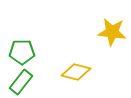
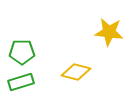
yellow star: moved 3 px left
green rectangle: rotated 35 degrees clockwise
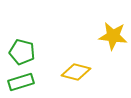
yellow star: moved 4 px right, 4 px down
green pentagon: rotated 15 degrees clockwise
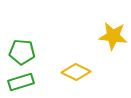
green pentagon: rotated 10 degrees counterclockwise
yellow diamond: rotated 12 degrees clockwise
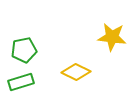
yellow star: moved 1 px left, 1 px down
green pentagon: moved 2 px right, 2 px up; rotated 15 degrees counterclockwise
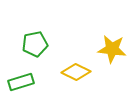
yellow star: moved 12 px down
green pentagon: moved 11 px right, 6 px up
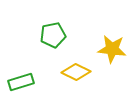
green pentagon: moved 18 px right, 9 px up
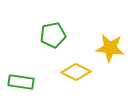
yellow star: moved 2 px left, 1 px up
green rectangle: rotated 25 degrees clockwise
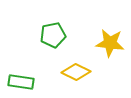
yellow star: moved 5 px up
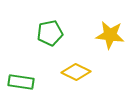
green pentagon: moved 3 px left, 2 px up
yellow star: moved 8 px up
